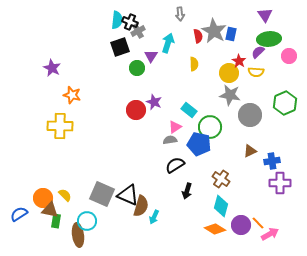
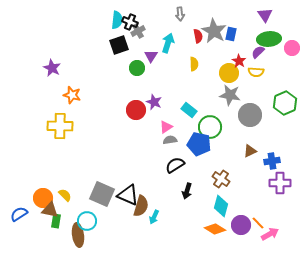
black square at (120, 47): moved 1 px left, 2 px up
pink circle at (289, 56): moved 3 px right, 8 px up
pink triangle at (175, 127): moved 9 px left
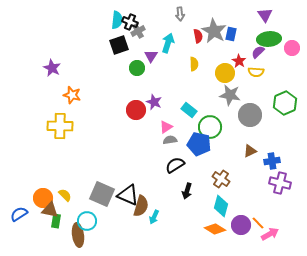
yellow circle at (229, 73): moved 4 px left
purple cross at (280, 183): rotated 15 degrees clockwise
